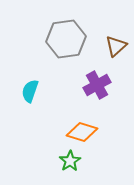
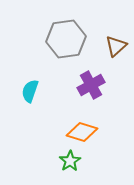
purple cross: moved 6 px left
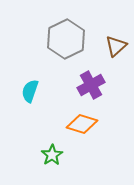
gray hexagon: rotated 18 degrees counterclockwise
orange diamond: moved 8 px up
green star: moved 18 px left, 6 px up
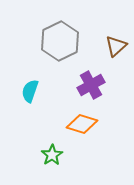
gray hexagon: moved 6 px left, 2 px down
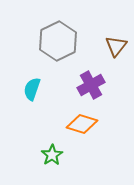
gray hexagon: moved 2 px left
brown triangle: rotated 10 degrees counterclockwise
cyan semicircle: moved 2 px right, 2 px up
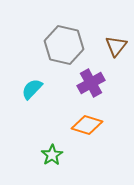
gray hexagon: moved 6 px right, 4 px down; rotated 21 degrees counterclockwise
purple cross: moved 2 px up
cyan semicircle: rotated 25 degrees clockwise
orange diamond: moved 5 px right, 1 px down
